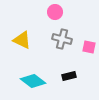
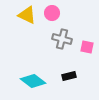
pink circle: moved 3 px left, 1 px down
yellow triangle: moved 5 px right, 25 px up
pink square: moved 2 px left
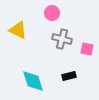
yellow triangle: moved 9 px left, 15 px down
pink square: moved 2 px down
cyan diamond: rotated 35 degrees clockwise
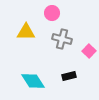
yellow triangle: moved 8 px right, 2 px down; rotated 24 degrees counterclockwise
pink square: moved 2 px right, 2 px down; rotated 32 degrees clockwise
cyan diamond: rotated 15 degrees counterclockwise
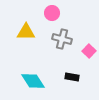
black rectangle: moved 3 px right, 1 px down; rotated 24 degrees clockwise
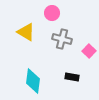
yellow triangle: rotated 30 degrees clockwise
cyan diamond: rotated 40 degrees clockwise
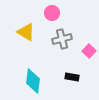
gray cross: rotated 30 degrees counterclockwise
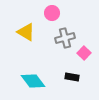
gray cross: moved 3 px right, 1 px up
pink square: moved 5 px left, 2 px down
cyan diamond: rotated 45 degrees counterclockwise
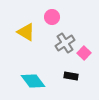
pink circle: moved 4 px down
gray cross: moved 5 px down; rotated 18 degrees counterclockwise
black rectangle: moved 1 px left, 1 px up
